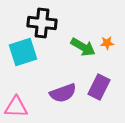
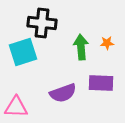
green arrow: moved 2 px left; rotated 125 degrees counterclockwise
purple rectangle: moved 2 px right, 4 px up; rotated 65 degrees clockwise
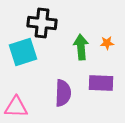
purple semicircle: rotated 68 degrees counterclockwise
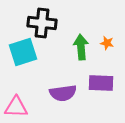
orange star: rotated 16 degrees clockwise
purple semicircle: rotated 80 degrees clockwise
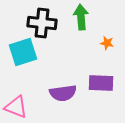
green arrow: moved 30 px up
pink triangle: rotated 20 degrees clockwise
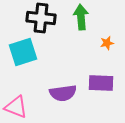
black cross: moved 1 px left, 5 px up
orange star: rotated 24 degrees counterclockwise
